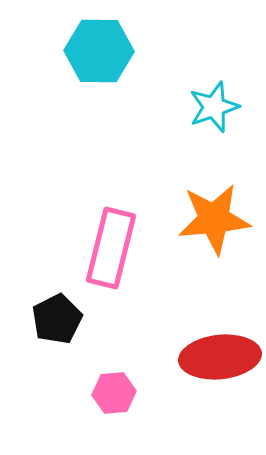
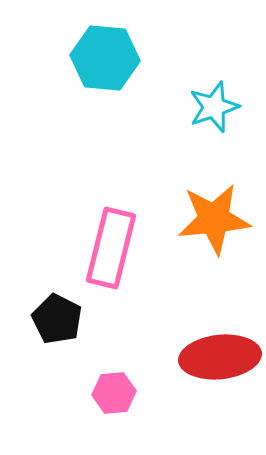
cyan hexagon: moved 6 px right, 7 px down; rotated 4 degrees clockwise
black pentagon: rotated 18 degrees counterclockwise
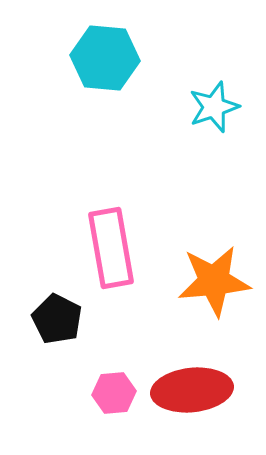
orange star: moved 62 px down
pink rectangle: rotated 24 degrees counterclockwise
red ellipse: moved 28 px left, 33 px down
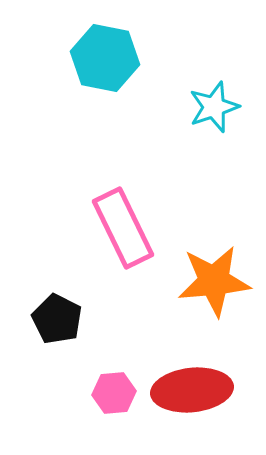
cyan hexagon: rotated 6 degrees clockwise
pink rectangle: moved 12 px right, 20 px up; rotated 16 degrees counterclockwise
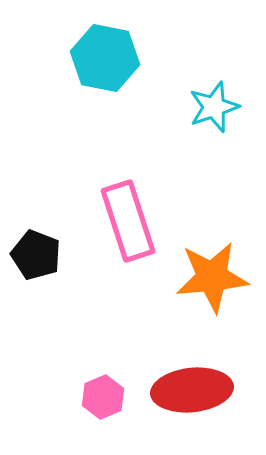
pink rectangle: moved 5 px right, 7 px up; rotated 8 degrees clockwise
orange star: moved 2 px left, 4 px up
black pentagon: moved 21 px left, 64 px up; rotated 6 degrees counterclockwise
pink hexagon: moved 11 px left, 4 px down; rotated 18 degrees counterclockwise
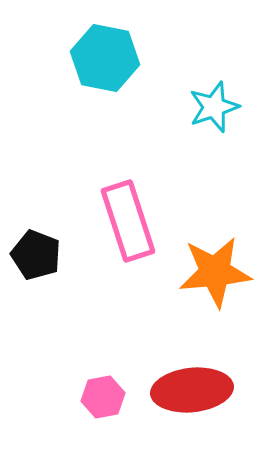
orange star: moved 3 px right, 5 px up
pink hexagon: rotated 12 degrees clockwise
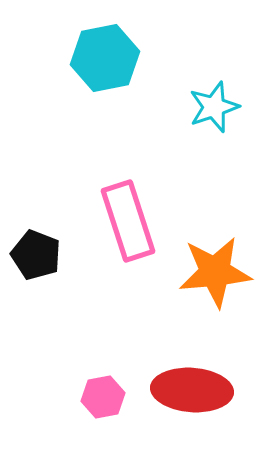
cyan hexagon: rotated 22 degrees counterclockwise
red ellipse: rotated 10 degrees clockwise
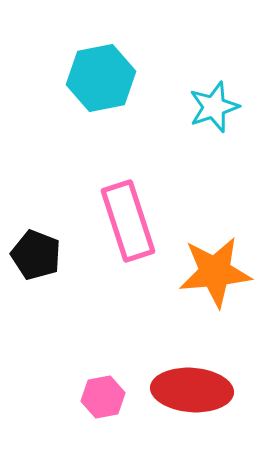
cyan hexagon: moved 4 px left, 20 px down
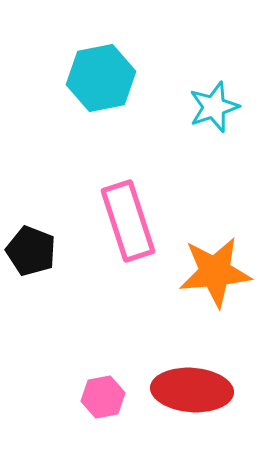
black pentagon: moved 5 px left, 4 px up
